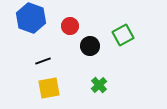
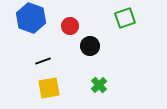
green square: moved 2 px right, 17 px up; rotated 10 degrees clockwise
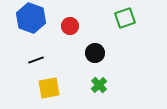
black circle: moved 5 px right, 7 px down
black line: moved 7 px left, 1 px up
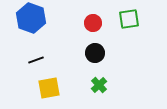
green square: moved 4 px right, 1 px down; rotated 10 degrees clockwise
red circle: moved 23 px right, 3 px up
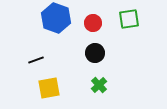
blue hexagon: moved 25 px right
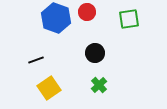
red circle: moved 6 px left, 11 px up
yellow square: rotated 25 degrees counterclockwise
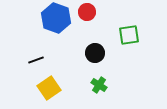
green square: moved 16 px down
green cross: rotated 14 degrees counterclockwise
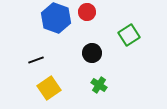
green square: rotated 25 degrees counterclockwise
black circle: moved 3 px left
